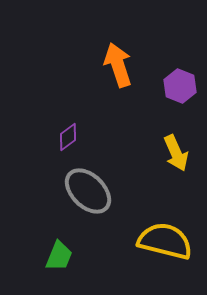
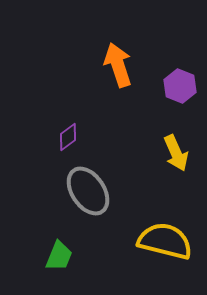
gray ellipse: rotated 12 degrees clockwise
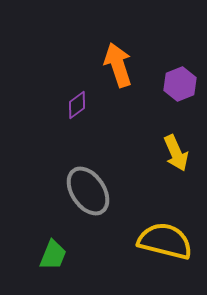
purple hexagon: moved 2 px up; rotated 16 degrees clockwise
purple diamond: moved 9 px right, 32 px up
green trapezoid: moved 6 px left, 1 px up
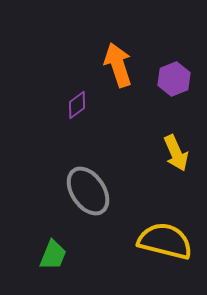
purple hexagon: moved 6 px left, 5 px up
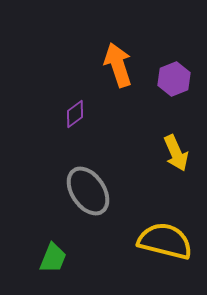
purple diamond: moved 2 px left, 9 px down
green trapezoid: moved 3 px down
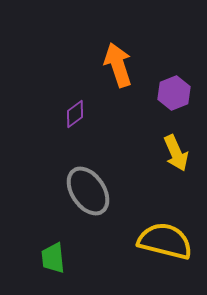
purple hexagon: moved 14 px down
green trapezoid: rotated 152 degrees clockwise
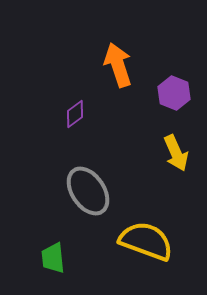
purple hexagon: rotated 16 degrees counterclockwise
yellow semicircle: moved 19 px left; rotated 6 degrees clockwise
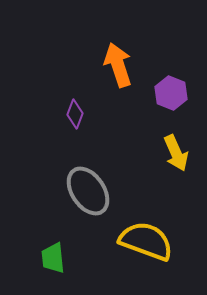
purple hexagon: moved 3 px left
purple diamond: rotated 32 degrees counterclockwise
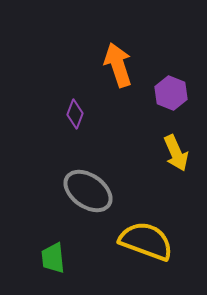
gray ellipse: rotated 21 degrees counterclockwise
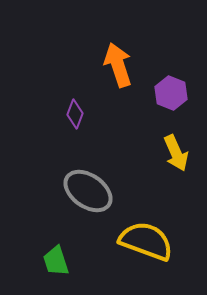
green trapezoid: moved 3 px right, 3 px down; rotated 12 degrees counterclockwise
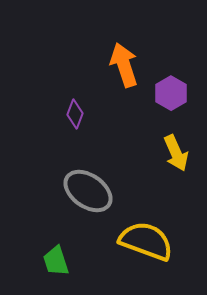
orange arrow: moved 6 px right
purple hexagon: rotated 8 degrees clockwise
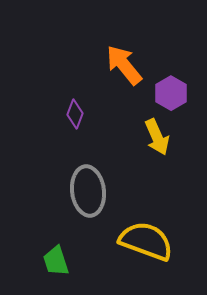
orange arrow: rotated 21 degrees counterclockwise
yellow arrow: moved 19 px left, 16 px up
gray ellipse: rotated 48 degrees clockwise
